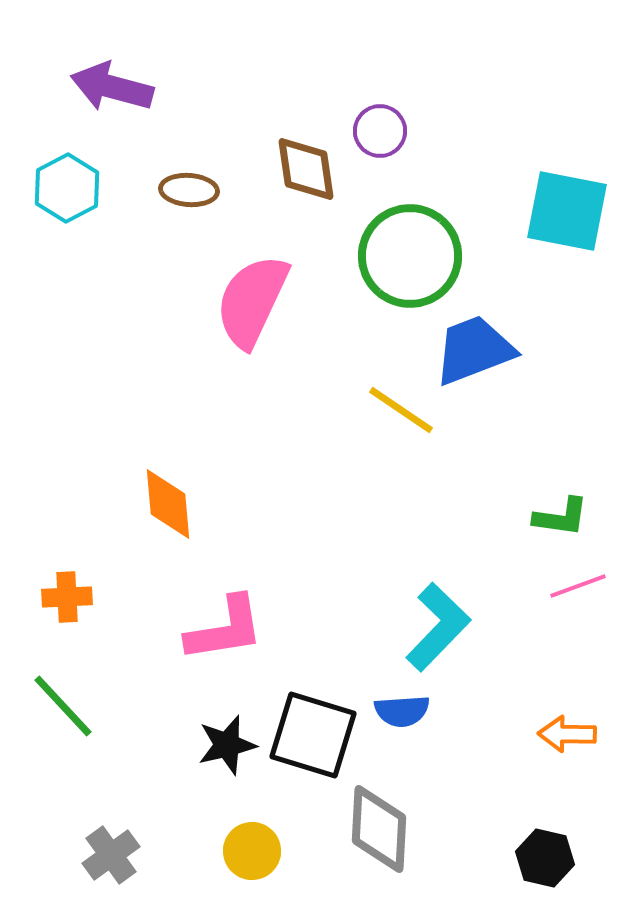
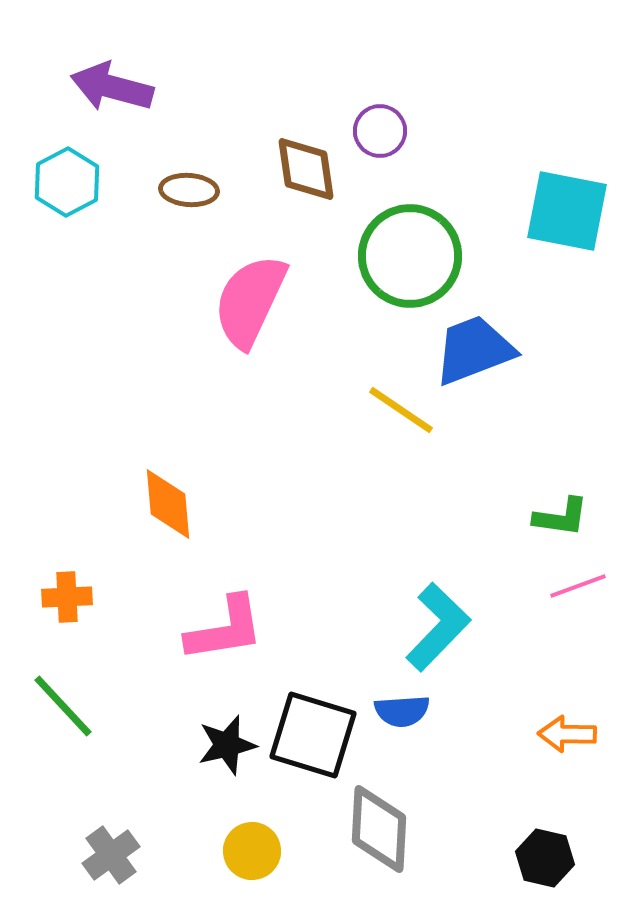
cyan hexagon: moved 6 px up
pink semicircle: moved 2 px left
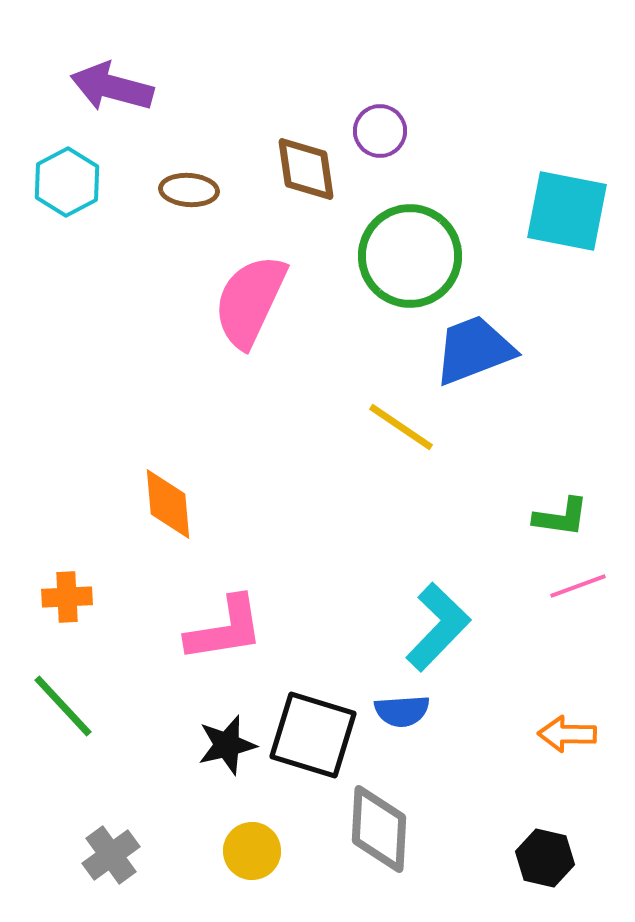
yellow line: moved 17 px down
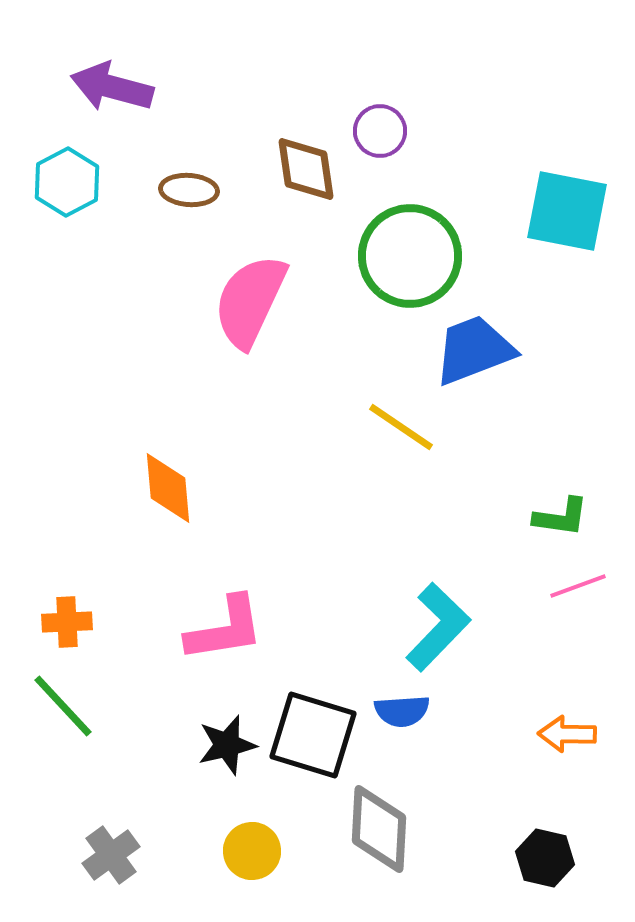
orange diamond: moved 16 px up
orange cross: moved 25 px down
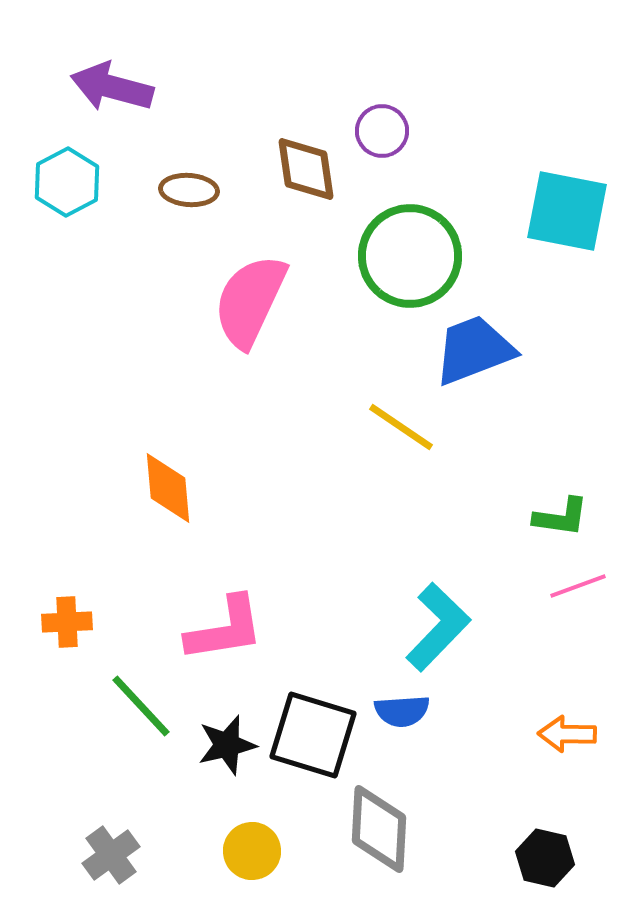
purple circle: moved 2 px right
green line: moved 78 px right
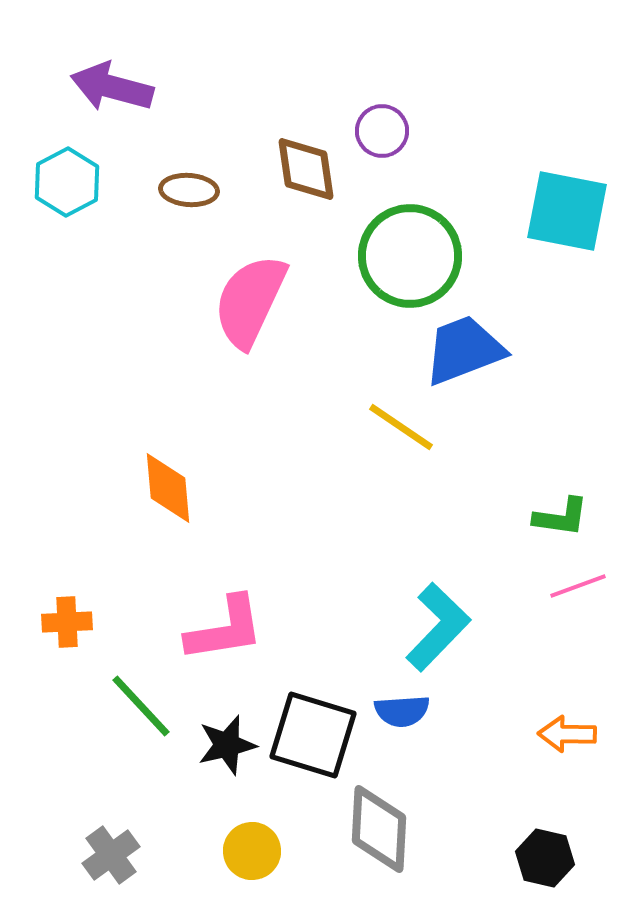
blue trapezoid: moved 10 px left
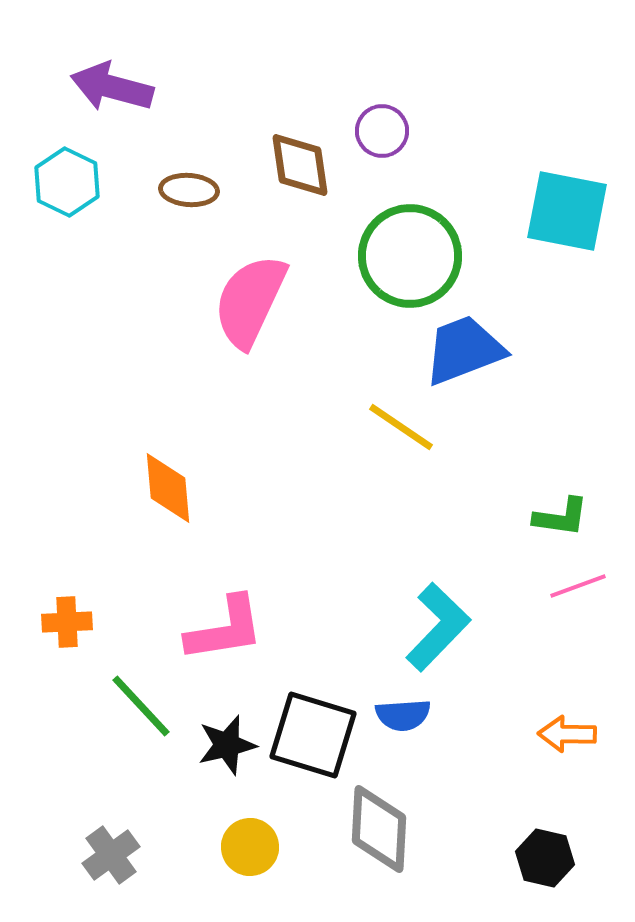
brown diamond: moved 6 px left, 4 px up
cyan hexagon: rotated 6 degrees counterclockwise
blue semicircle: moved 1 px right, 4 px down
yellow circle: moved 2 px left, 4 px up
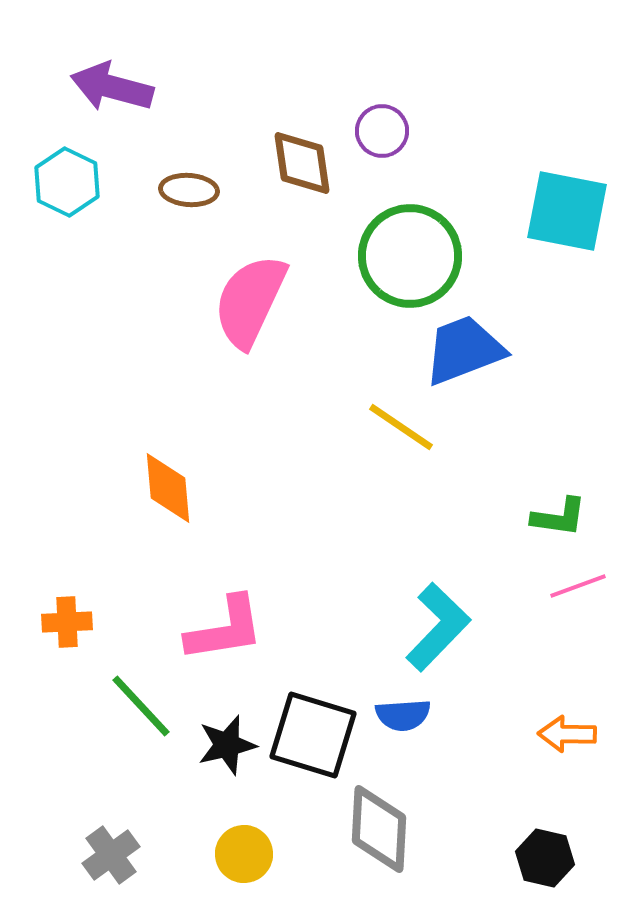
brown diamond: moved 2 px right, 2 px up
green L-shape: moved 2 px left
yellow circle: moved 6 px left, 7 px down
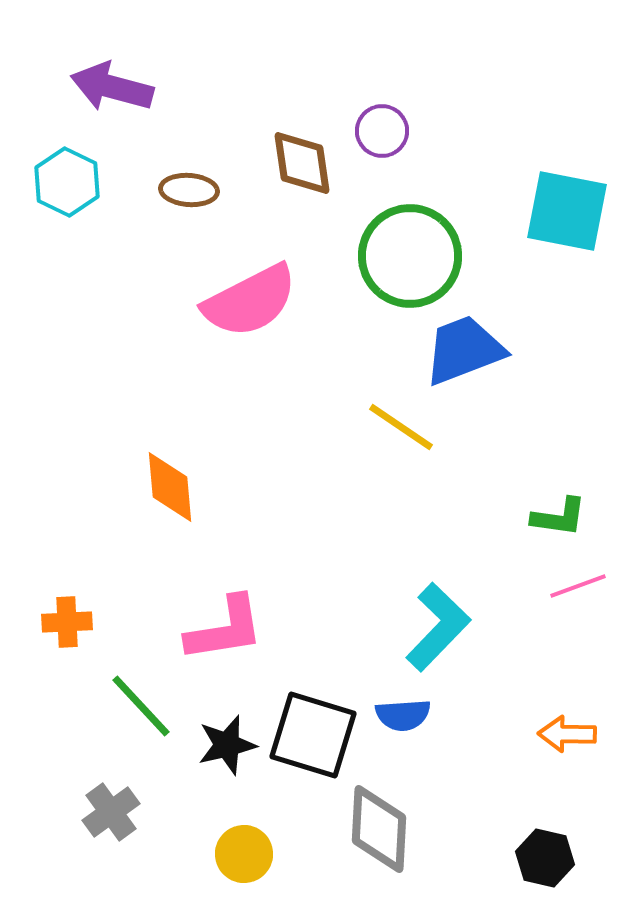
pink semicircle: rotated 142 degrees counterclockwise
orange diamond: moved 2 px right, 1 px up
gray cross: moved 43 px up
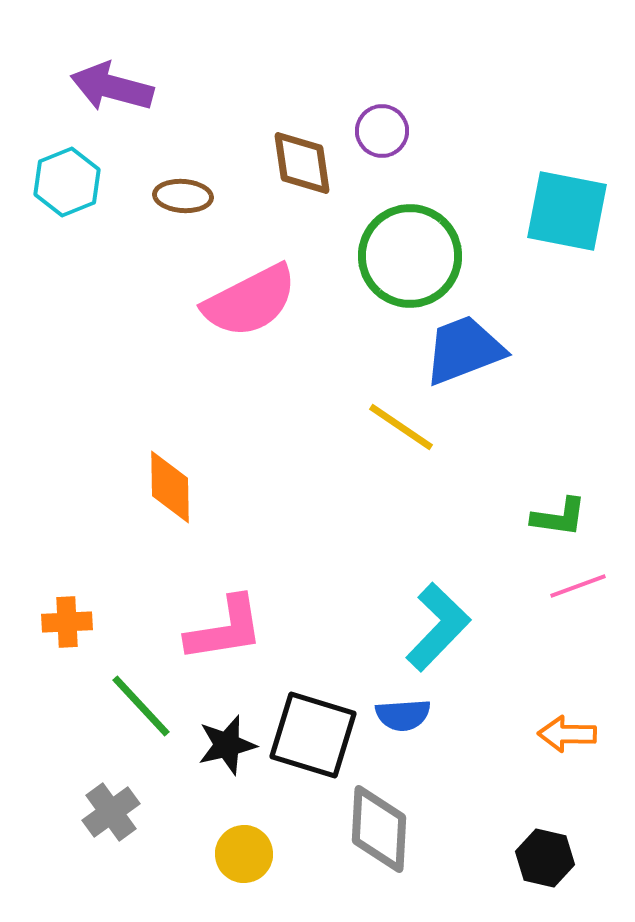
cyan hexagon: rotated 12 degrees clockwise
brown ellipse: moved 6 px left, 6 px down
orange diamond: rotated 4 degrees clockwise
